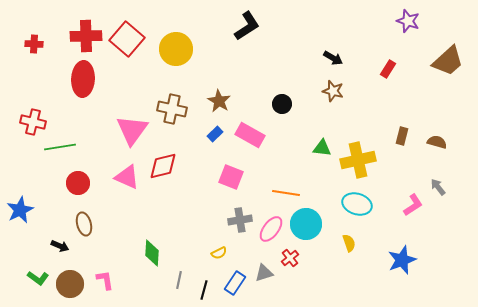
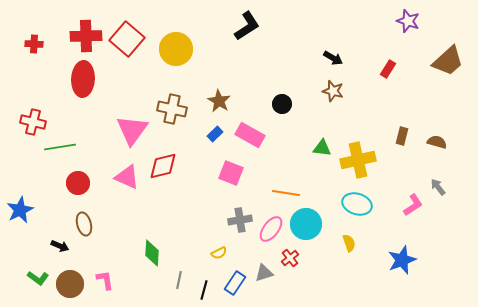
pink square at (231, 177): moved 4 px up
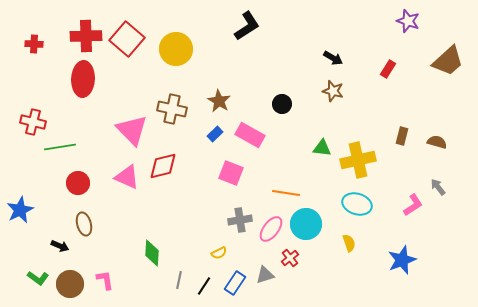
pink triangle at (132, 130): rotated 20 degrees counterclockwise
gray triangle at (264, 273): moved 1 px right, 2 px down
black line at (204, 290): moved 4 px up; rotated 18 degrees clockwise
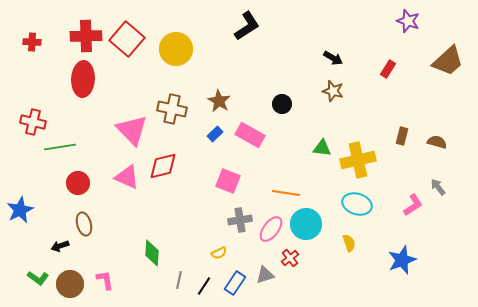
red cross at (34, 44): moved 2 px left, 2 px up
pink square at (231, 173): moved 3 px left, 8 px down
black arrow at (60, 246): rotated 138 degrees clockwise
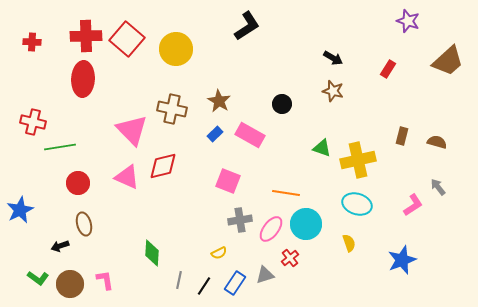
green triangle at (322, 148): rotated 12 degrees clockwise
